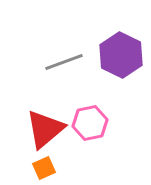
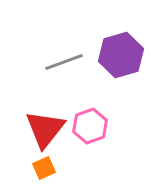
purple hexagon: rotated 18 degrees clockwise
pink hexagon: moved 3 px down; rotated 8 degrees counterclockwise
red triangle: rotated 12 degrees counterclockwise
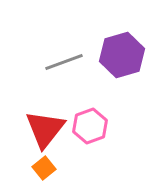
purple hexagon: moved 1 px right
orange square: rotated 15 degrees counterclockwise
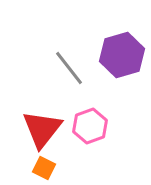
gray line: moved 5 px right, 6 px down; rotated 72 degrees clockwise
red triangle: moved 3 px left
orange square: rotated 25 degrees counterclockwise
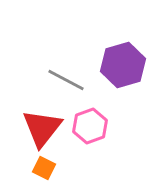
purple hexagon: moved 1 px right, 10 px down
gray line: moved 3 px left, 12 px down; rotated 24 degrees counterclockwise
red triangle: moved 1 px up
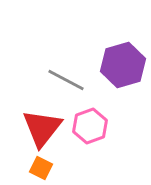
orange square: moved 3 px left
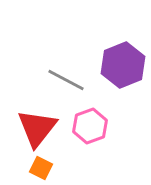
purple hexagon: rotated 6 degrees counterclockwise
red triangle: moved 5 px left
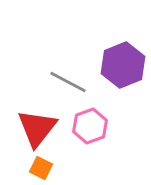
gray line: moved 2 px right, 2 px down
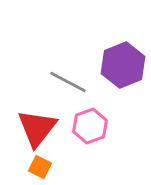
orange square: moved 1 px left, 1 px up
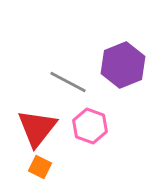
pink hexagon: rotated 20 degrees counterclockwise
